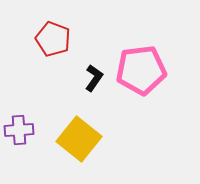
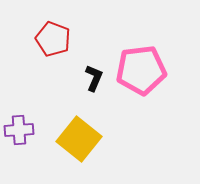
black L-shape: rotated 12 degrees counterclockwise
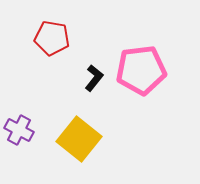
red pentagon: moved 1 px left, 1 px up; rotated 12 degrees counterclockwise
black L-shape: rotated 16 degrees clockwise
purple cross: rotated 32 degrees clockwise
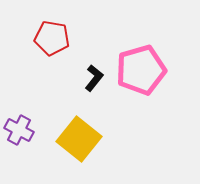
pink pentagon: rotated 9 degrees counterclockwise
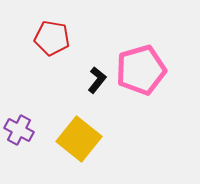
black L-shape: moved 3 px right, 2 px down
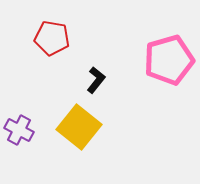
pink pentagon: moved 28 px right, 10 px up
black L-shape: moved 1 px left
yellow square: moved 12 px up
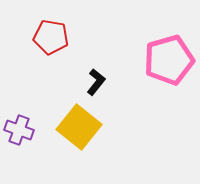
red pentagon: moved 1 px left, 1 px up
black L-shape: moved 2 px down
purple cross: rotated 8 degrees counterclockwise
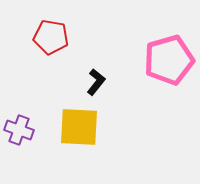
yellow square: rotated 36 degrees counterclockwise
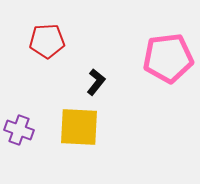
red pentagon: moved 4 px left, 4 px down; rotated 12 degrees counterclockwise
pink pentagon: moved 1 px left, 2 px up; rotated 9 degrees clockwise
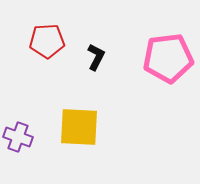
black L-shape: moved 25 px up; rotated 12 degrees counterclockwise
purple cross: moved 1 px left, 7 px down
